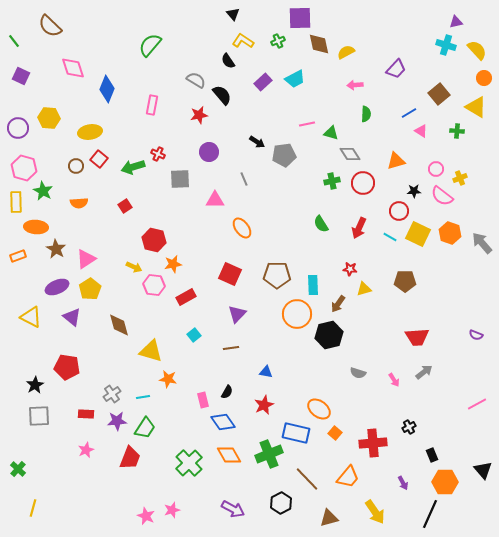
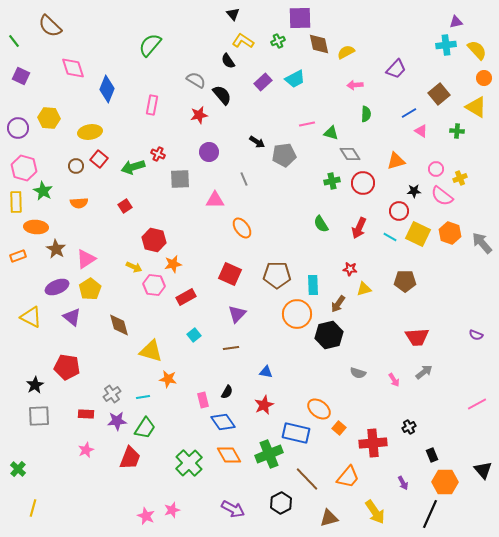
cyan cross at (446, 45): rotated 24 degrees counterclockwise
orange square at (335, 433): moved 4 px right, 5 px up
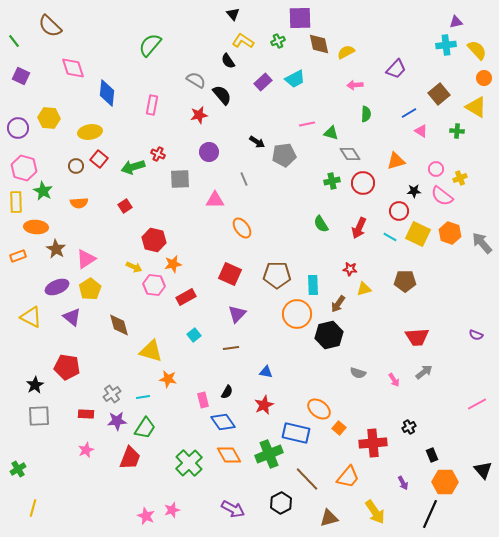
blue diamond at (107, 89): moved 4 px down; rotated 16 degrees counterclockwise
green cross at (18, 469): rotated 14 degrees clockwise
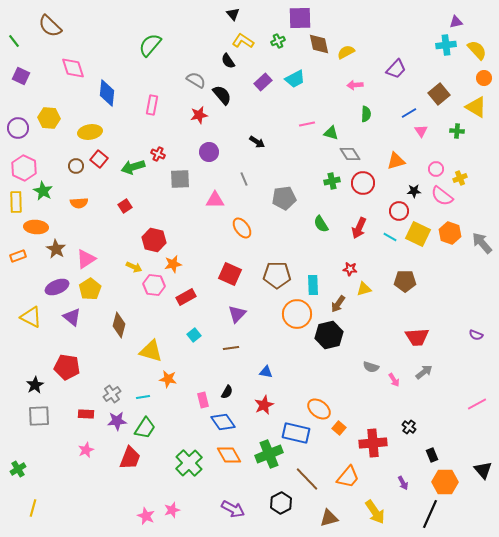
pink triangle at (421, 131): rotated 24 degrees clockwise
gray pentagon at (284, 155): moved 43 px down
pink hexagon at (24, 168): rotated 10 degrees clockwise
brown diamond at (119, 325): rotated 30 degrees clockwise
gray semicircle at (358, 373): moved 13 px right, 6 px up
black cross at (409, 427): rotated 24 degrees counterclockwise
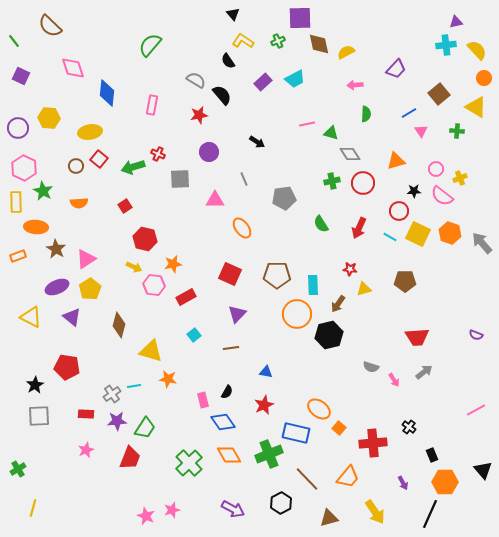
red hexagon at (154, 240): moved 9 px left, 1 px up
cyan line at (143, 397): moved 9 px left, 11 px up
pink line at (477, 404): moved 1 px left, 6 px down
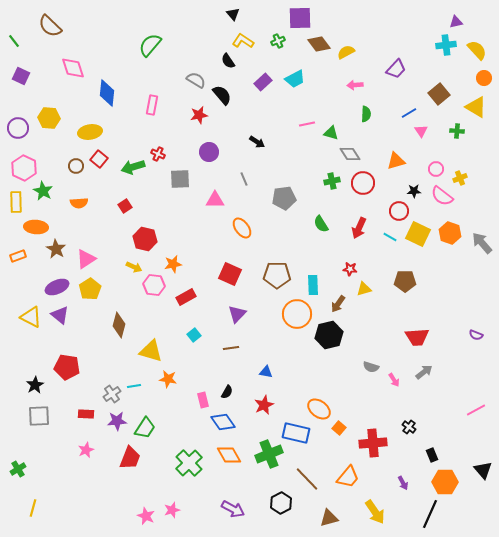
brown diamond at (319, 44): rotated 25 degrees counterclockwise
purple triangle at (72, 317): moved 12 px left, 2 px up
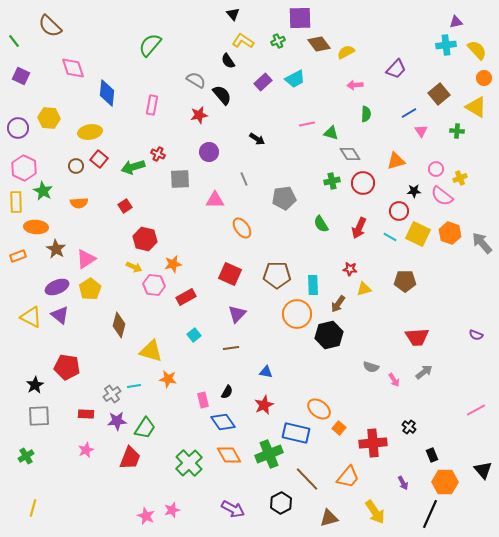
black arrow at (257, 142): moved 3 px up
green cross at (18, 469): moved 8 px right, 13 px up
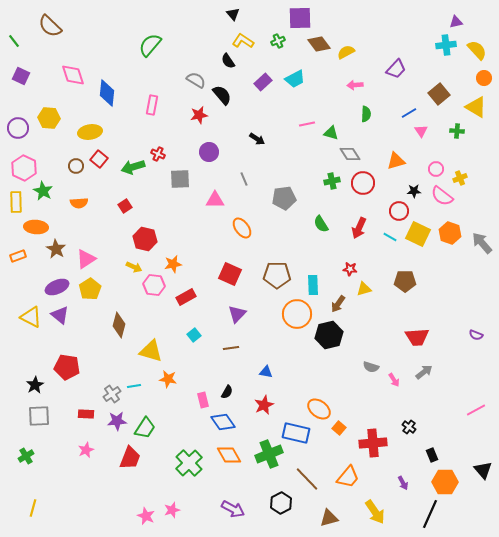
pink diamond at (73, 68): moved 7 px down
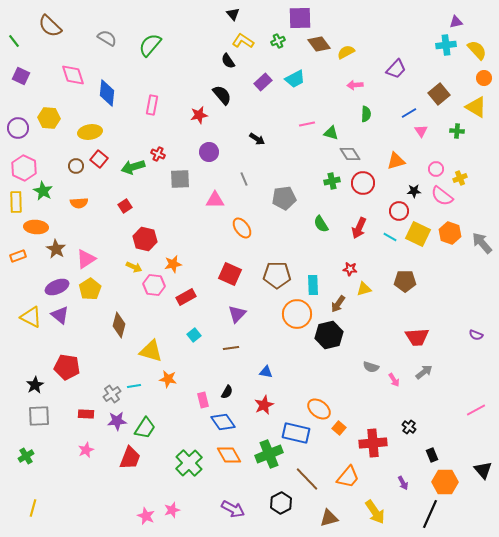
gray semicircle at (196, 80): moved 89 px left, 42 px up
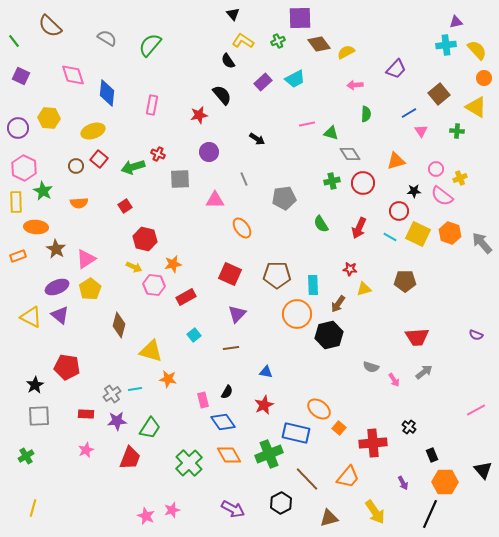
yellow ellipse at (90, 132): moved 3 px right, 1 px up; rotated 10 degrees counterclockwise
cyan line at (134, 386): moved 1 px right, 3 px down
green trapezoid at (145, 428): moved 5 px right
